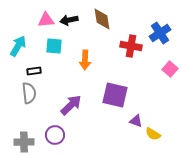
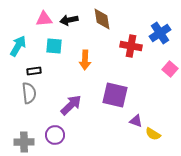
pink triangle: moved 2 px left, 1 px up
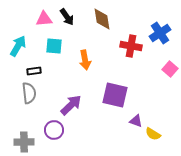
black arrow: moved 2 px left, 3 px up; rotated 114 degrees counterclockwise
orange arrow: rotated 12 degrees counterclockwise
purple circle: moved 1 px left, 5 px up
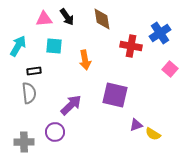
purple triangle: moved 4 px down; rotated 40 degrees counterclockwise
purple circle: moved 1 px right, 2 px down
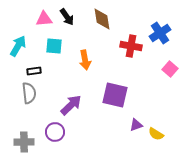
yellow semicircle: moved 3 px right
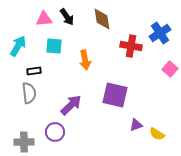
yellow semicircle: moved 1 px right
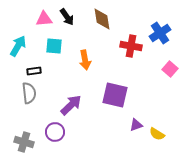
gray cross: rotated 18 degrees clockwise
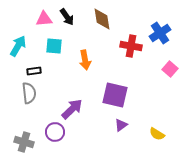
purple arrow: moved 1 px right, 4 px down
purple triangle: moved 15 px left; rotated 16 degrees counterclockwise
